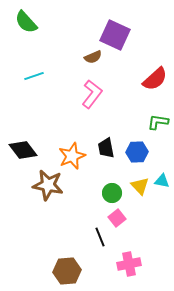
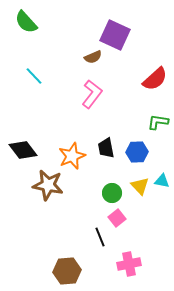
cyan line: rotated 66 degrees clockwise
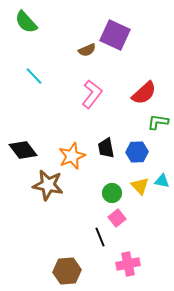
brown semicircle: moved 6 px left, 7 px up
red semicircle: moved 11 px left, 14 px down
pink cross: moved 1 px left
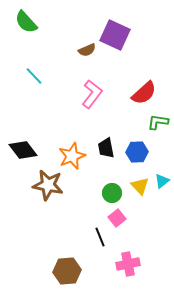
cyan triangle: rotated 49 degrees counterclockwise
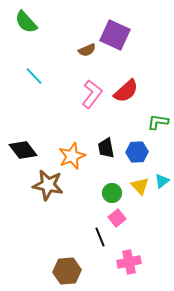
red semicircle: moved 18 px left, 2 px up
pink cross: moved 1 px right, 2 px up
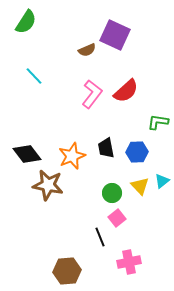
green semicircle: rotated 105 degrees counterclockwise
black diamond: moved 4 px right, 4 px down
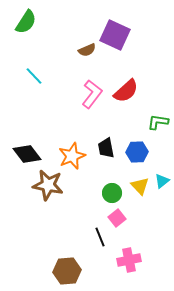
pink cross: moved 2 px up
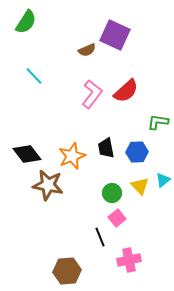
cyan triangle: moved 1 px right, 1 px up
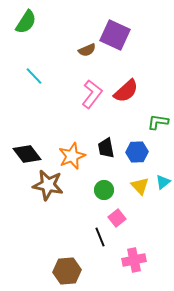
cyan triangle: moved 2 px down
green circle: moved 8 px left, 3 px up
pink cross: moved 5 px right
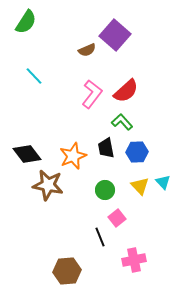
purple square: rotated 16 degrees clockwise
green L-shape: moved 36 px left; rotated 40 degrees clockwise
orange star: moved 1 px right
cyan triangle: rotated 35 degrees counterclockwise
green circle: moved 1 px right
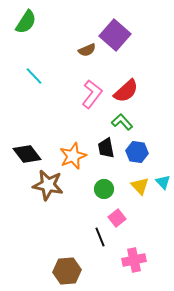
blue hexagon: rotated 10 degrees clockwise
green circle: moved 1 px left, 1 px up
